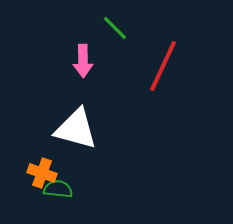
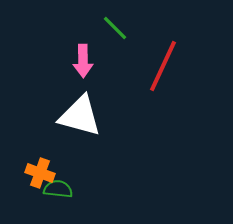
white triangle: moved 4 px right, 13 px up
orange cross: moved 2 px left
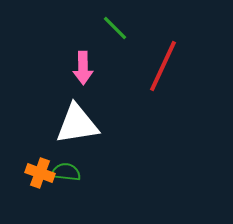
pink arrow: moved 7 px down
white triangle: moved 3 px left, 8 px down; rotated 24 degrees counterclockwise
green semicircle: moved 8 px right, 17 px up
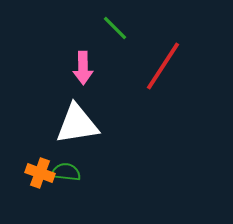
red line: rotated 8 degrees clockwise
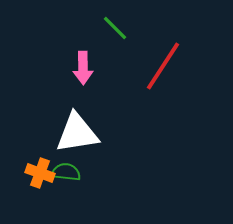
white triangle: moved 9 px down
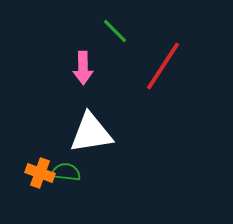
green line: moved 3 px down
white triangle: moved 14 px right
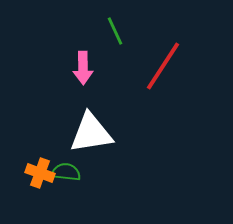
green line: rotated 20 degrees clockwise
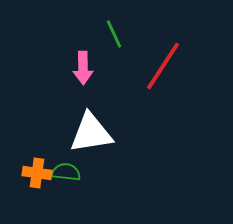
green line: moved 1 px left, 3 px down
orange cross: moved 3 px left; rotated 12 degrees counterclockwise
